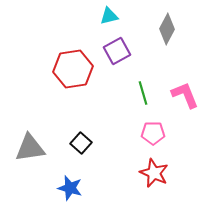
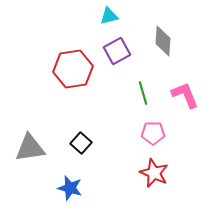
gray diamond: moved 4 px left, 12 px down; rotated 24 degrees counterclockwise
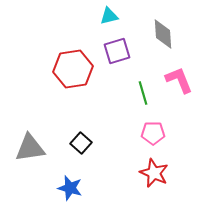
gray diamond: moved 7 px up; rotated 8 degrees counterclockwise
purple square: rotated 12 degrees clockwise
pink L-shape: moved 6 px left, 15 px up
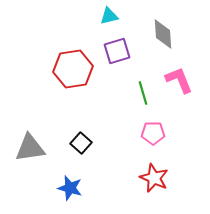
red star: moved 5 px down
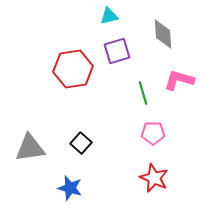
pink L-shape: rotated 52 degrees counterclockwise
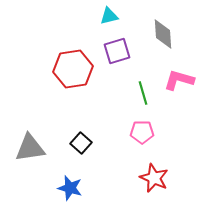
pink pentagon: moved 11 px left, 1 px up
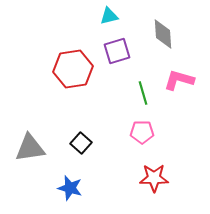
red star: rotated 24 degrees counterclockwise
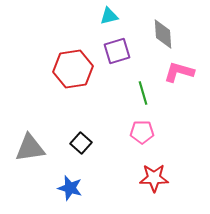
pink L-shape: moved 8 px up
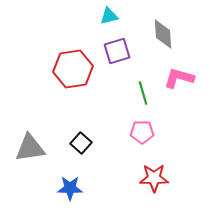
pink L-shape: moved 6 px down
blue star: rotated 15 degrees counterclockwise
